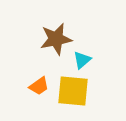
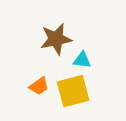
cyan triangle: rotated 48 degrees clockwise
yellow square: rotated 20 degrees counterclockwise
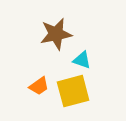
brown star: moved 5 px up
cyan triangle: rotated 12 degrees clockwise
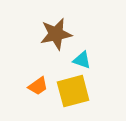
orange trapezoid: moved 1 px left
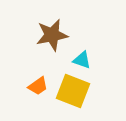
brown star: moved 4 px left, 1 px down
yellow square: rotated 36 degrees clockwise
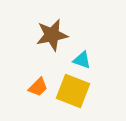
orange trapezoid: moved 1 px down; rotated 10 degrees counterclockwise
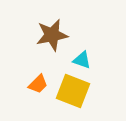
orange trapezoid: moved 3 px up
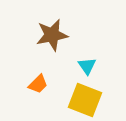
cyan triangle: moved 5 px right, 6 px down; rotated 36 degrees clockwise
yellow square: moved 12 px right, 9 px down
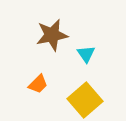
cyan triangle: moved 1 px left, 12 px up
yellow square: rotated 28 degrees clockwise
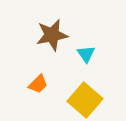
yellow square: rotated 8 degrees counterclockwise
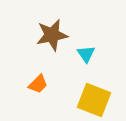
yellow square: moved 9 px right; rotated 20 degrees counterclockwise
